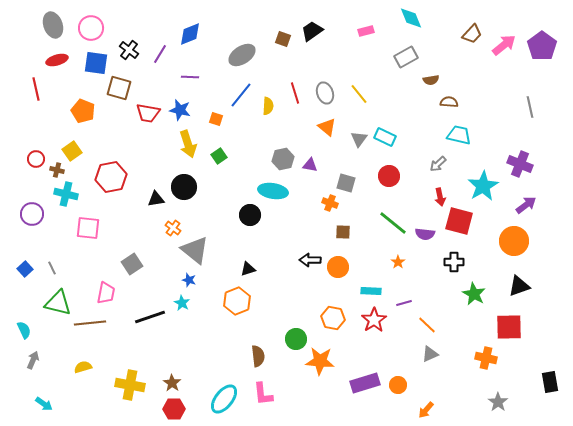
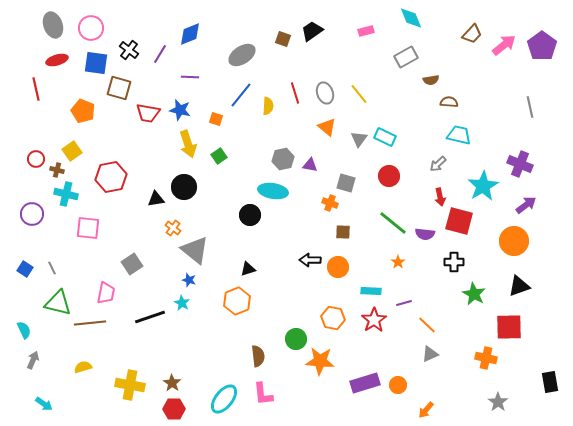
blue square at (25, 269): rotated 14 degrees counterclockwise
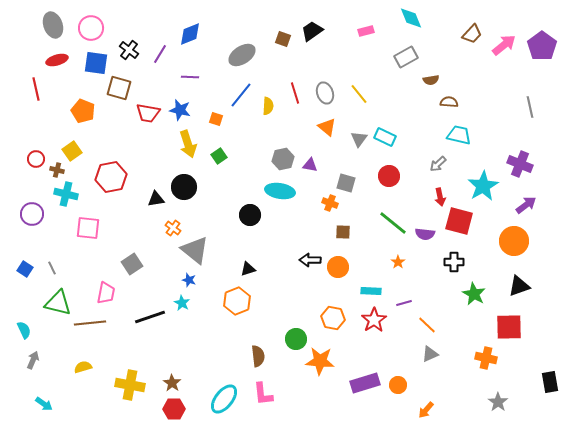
cyan ellipse at (273, 191): moved 7 px right
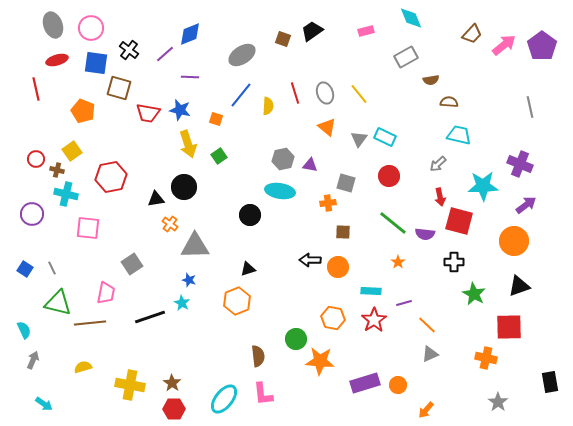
purple line at (160, 54): moved 5 px right; rotated 18 degrees clockwise
cyan star at (483, 186): rotated 28 degrees clockwise
orange cross at (330, 203): moved 2 px left; rotated 28 degrees counterclockwise
orange cross at (173, 228): moved 3 px left, 4 px up
gray triangle at (195, 250): moved 4 px up; rotated 40 degrees counterclockwise
